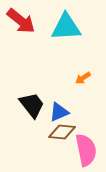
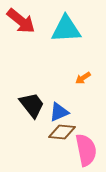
cyan triangle: moved 2 px down
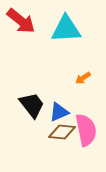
pink semicircle: moved 20 px up
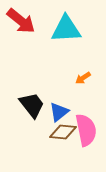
blue triangle: rotated 15 degrees counterclockwise
brown diamond: moved 1 px right
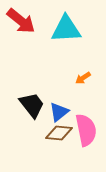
brown diamond: moved 4 px left, 1 px down
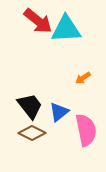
red arrow: moved 17 px right
black trapezoid: moved 2 px left, 1 px down
brown diamond: moved 27 px left; rotated 20 degrees clockwise
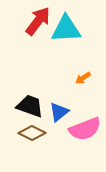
red arrow: rotated 92 degrees counterclockwise
black trapezoid: rotated 32 degrees counterclockwise
pink semicircle: moved 1 px left, 1 px up; rotated 80 degrees clockwise
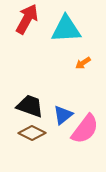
red arrow: moved 11 px left, 2 px up; rotated 8 degrees counterclockwise
orange arrow: moved 15 px up
blue triangle: moved 4 px right, 3 px down
pink semicircle: rotated 32 degrees counterclockwise
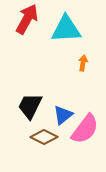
orange arrow: rotated 133 degrees clockwise
black trapezoid: rotated 84 degrees counterclockwise
brown diamond: moved 12 px right, 4 px down
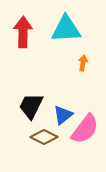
red arrow: moved 4 px left, 13 px down; rotated 28 degrees counterclockwise
black trapezoid: moved 1 px right
